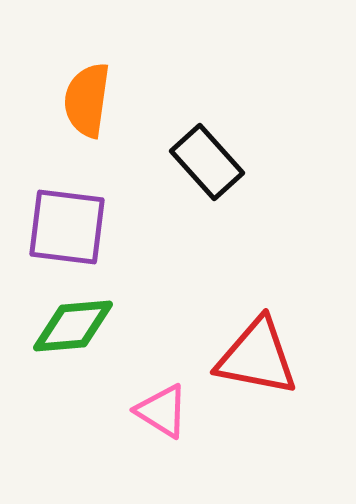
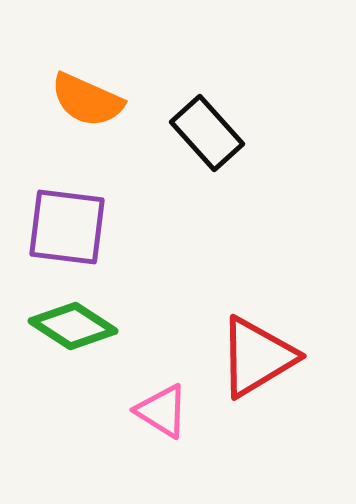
orange semicircle: rotated 74 degrees counterclockwise
black rectangle: moved 29 px up
green diamond: rotated 38 degrees clockwise
red triangle: rotated 42 degrees counterclockwise
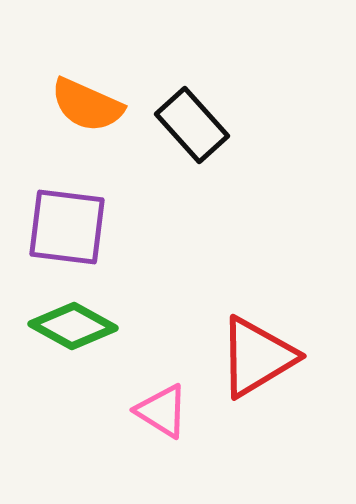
orange semicircle: moved 5 px down
black rectangle: moved 15 px left, 8 px up
green diamond: rotated 4 degrees counterclockwise
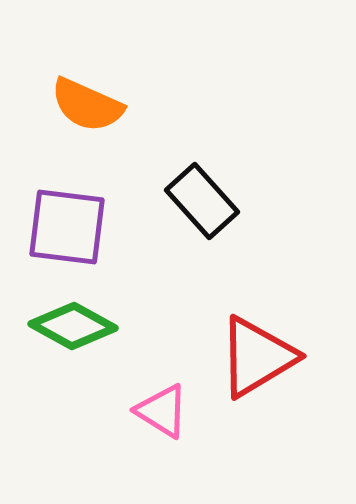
black rectangle: moved 10 px right, 76 px down
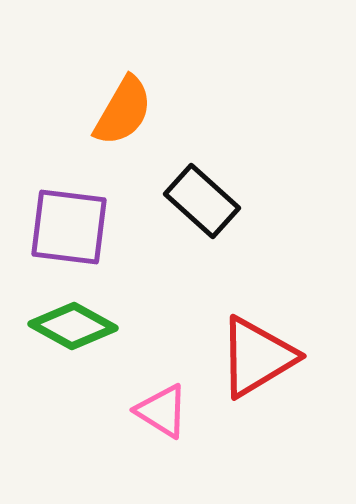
orange semicircle: moved 36 px right, 6 px down; rotated 84 degrees counterclockwise
black rectangle: rotated 6 degrees counterclockwise
purple square: moved 2 px right
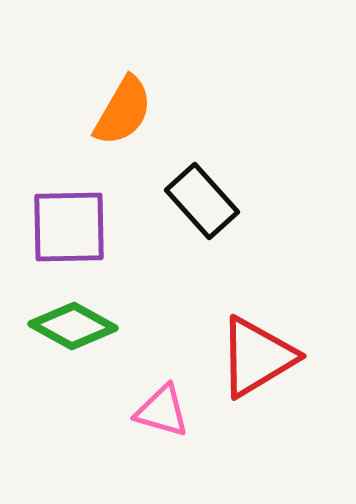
black rectangle: rotated 6 degrees clockwise
purple square: rotated 8 degrees counterclockwise
pink triangle: rotated 16 degrees counterclockwise
